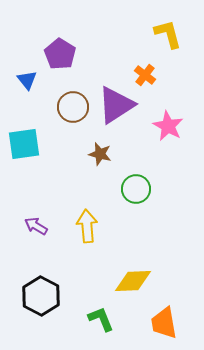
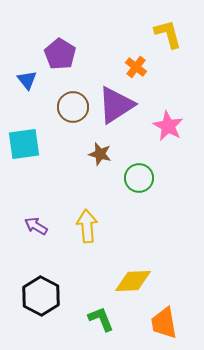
orange cross: moved 9 px left, 8 px up
green circle: moved 3 px right, 11 px up
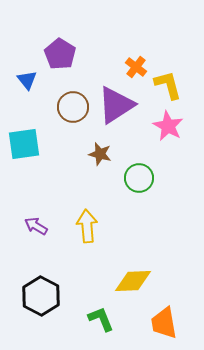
yellow L-shape: moved 51 px down
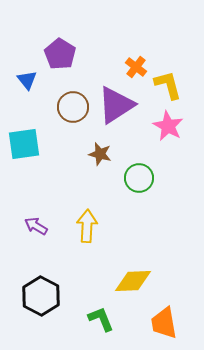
yellow arrow: rotated 8 degrees clockwise
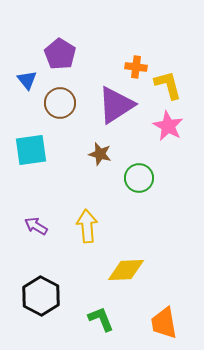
orange cross: rotated 30 degrees counterclockwise
brown circle: moved 13 px left, 4 px up
cyan square: moved 7 px right, 6 px down
yellow arrow: rotated 8 degrees counterclockwise
yellow diamond: moved 7 px left, 11 px up
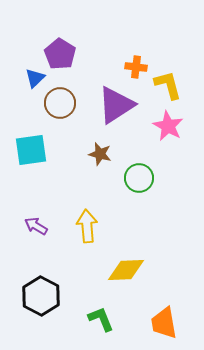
blue triangle: moved 8 px right, 2 px up; rotated 25 degrees clockwise
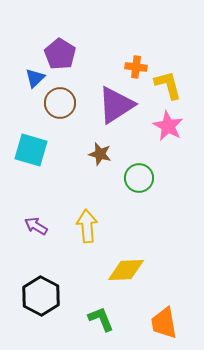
cyan square: rotated 24 degrees clockwise
